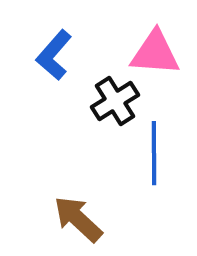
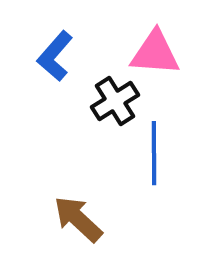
blue L-shape: moved 1 px right, 1 px down
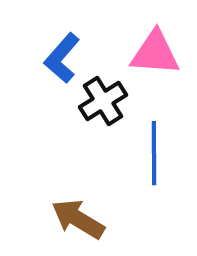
blue L-shape: moved 7 px right, 2 px down
black cross: moved 12 px left
brown arrow: rotated 12 degrees counterclockwise
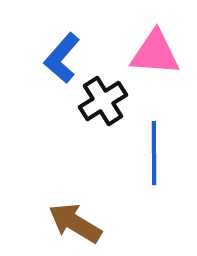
brown arrow: moved 3 px left, 4 px down
